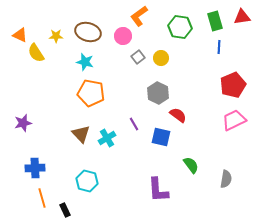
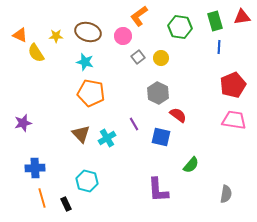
pink trapezoid: rotated 35 degrees clockwise
green semicircle: rotated 78 degrees clockwise
gray semicircle: moved 15 px down
black rectangle: moved 1 px right, 6 px up
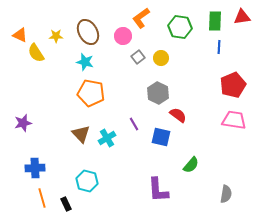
orange L-shape: moved 2 px right, 2 px down
green rectangle: rotated 18 degrees clockwise
brown ellipse: rotated 45 degrees clockwise
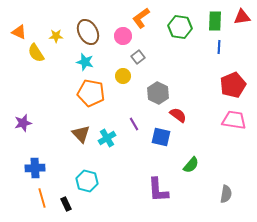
orange triangle: moved 1 px left, 3 px up
yellow circle: moved 38 px left, 18 px down
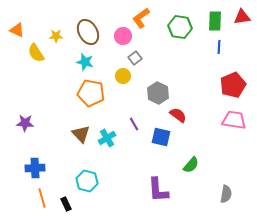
orange triangle: moved 2 px left, 2 px up
gray square: moved 3 px left, 1 px down
purple star: moved 2 px right; rotated 18 degrees clockwise
